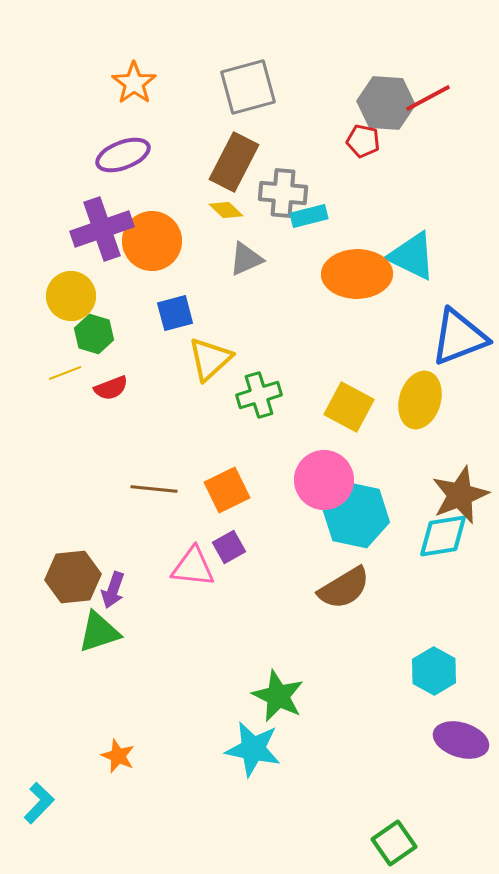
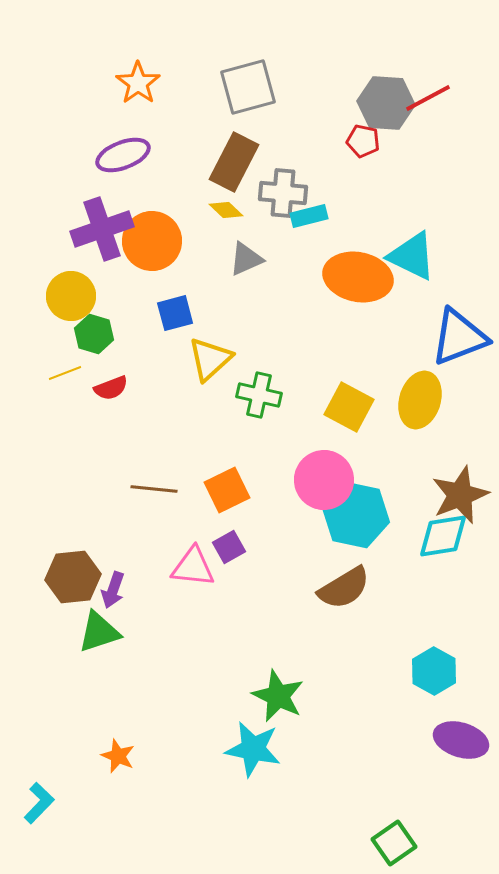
orange star at (134, 83): moved 4 px right
orange ellipse at (357, 274): moved 1 px right, 3 px down; rotated 12 degrees clockwise
green cross at (259, 395): rotated 30 degrees clockwise
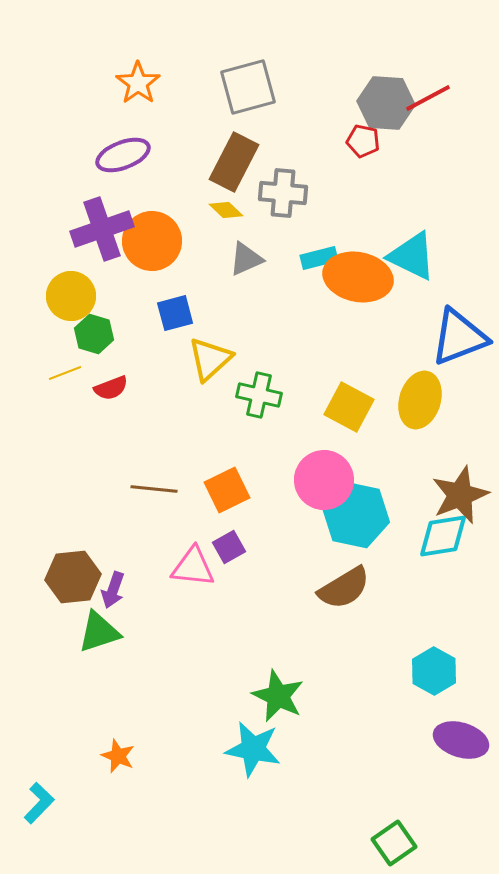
cyan rectangle at (309, 216): moved 10 px right, 42 px down
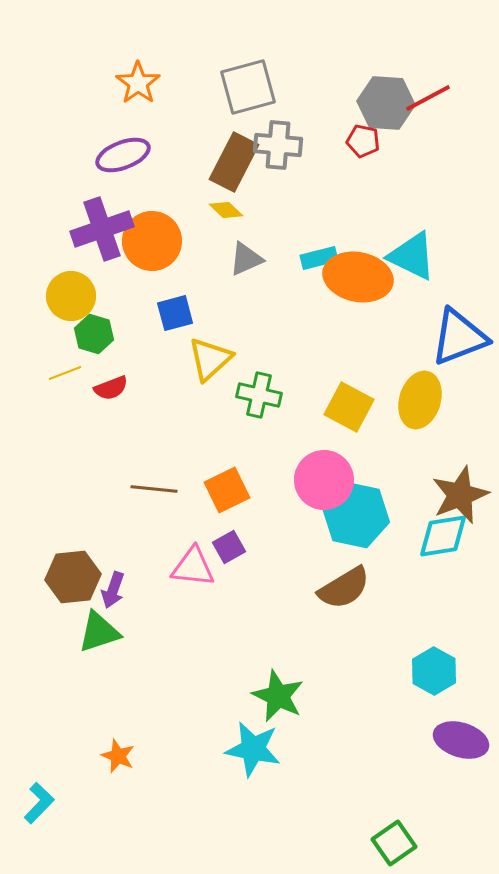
gray cross at (283, 193): moved 5 px left, 48 px up
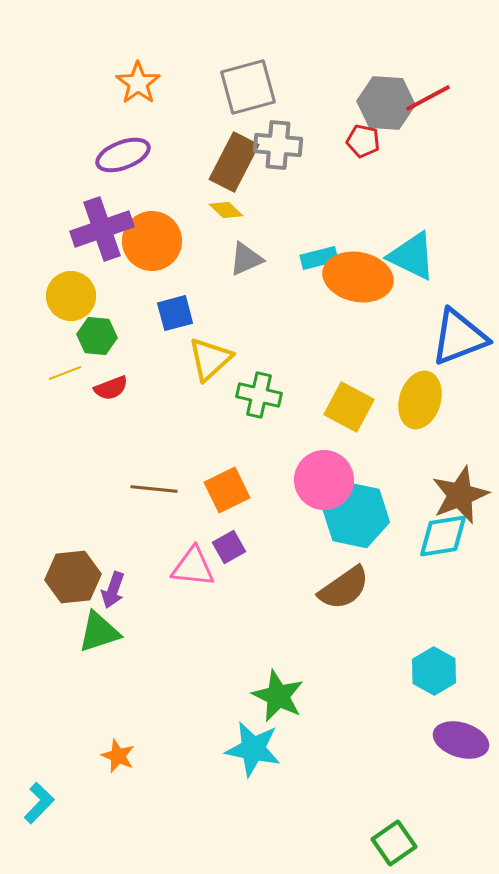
green hexagon at (94, 334): moved 3 px right, 2 px down; rotated 12 degrees counterclockwise
brown semicircle at (344, 588): rotated 4 degrees counterclockwise
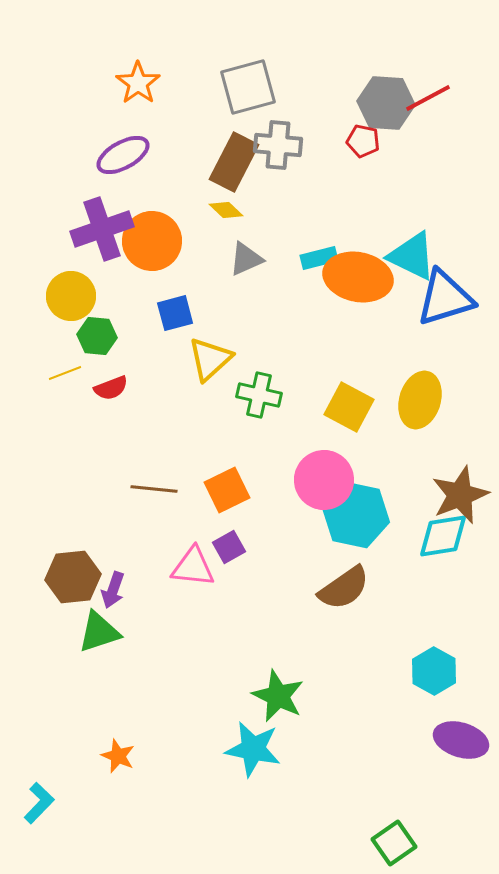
purple ellipse at (123, 155): rotated 8 degrees counterclockwise
blue triangle at (459, 337): moved 14 px left, 39 px up; rotated 4 degrees clockwise
